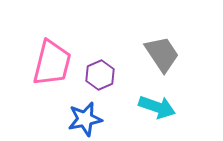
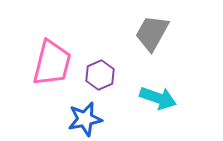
gray trapezoid: moved 10 px left, 21 px up; rotated 117 degrees counterclockwise
cyan arrow: moved 1 px right, 9 px up
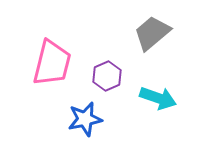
gray trapezoid: rotated 21 degrees clockwise
purple hexagon: moved 7 px right, 1 px down
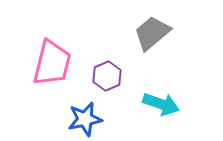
cyan arrow: moved 3 px right, 6 px down
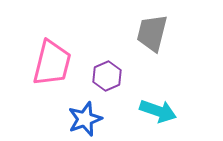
gray trapezoid: rotated 36 degrees counterclockwise
cyan arrow: moved 3 px left, 7 px down
blue star: rotated 8 degrees counterclockwise
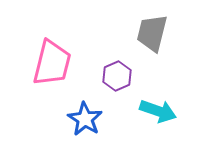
purple hexagon: moved 10 px right
blue star: rotated 20 degrees counterclockwise
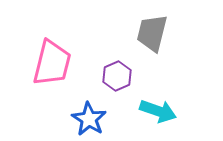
blue star: moved 4 px right
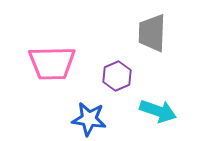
gray trapezoid: rotated 12 degrees counterclockwise
pink trapezoid: rotated 75 degrees clockwise
blue star: rotated 24 degrees counterclockwise
